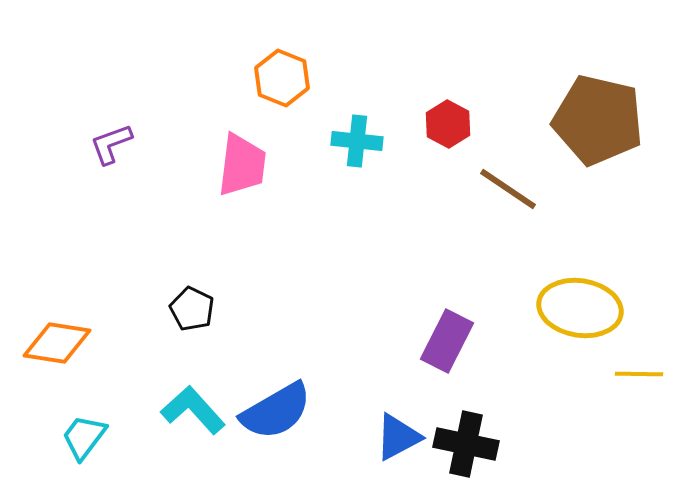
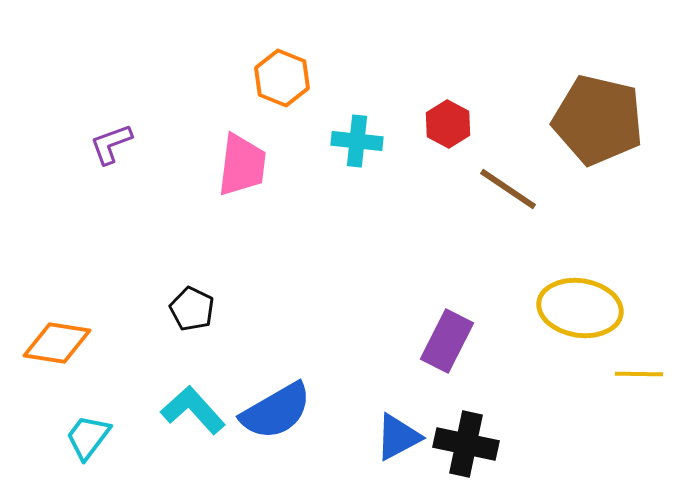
cyan trapezoid: moved 4 px right
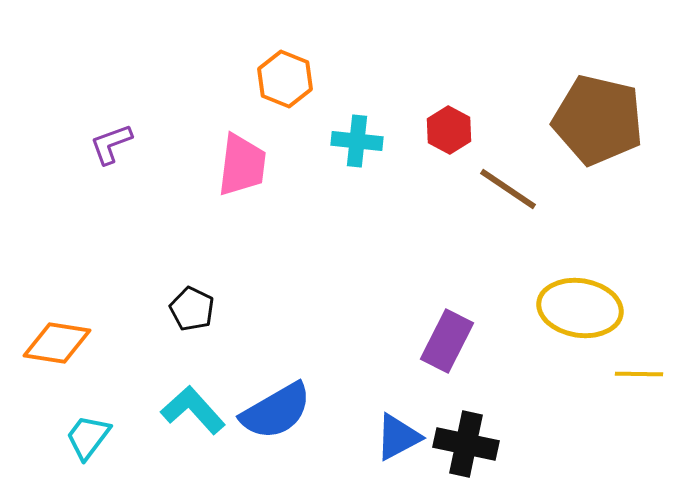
orange hexagon: moved 3 px right, 1 px down
red hexagon: moved 1 px right, 6 px down
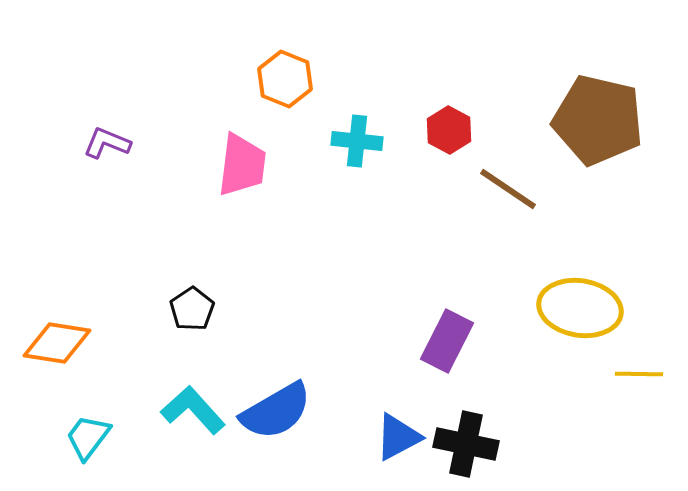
purple L-shape: moved 4 px left, 1 px up; rotated 42 degrees clockwise
black pentagon: rotated 12 degrees clockwise
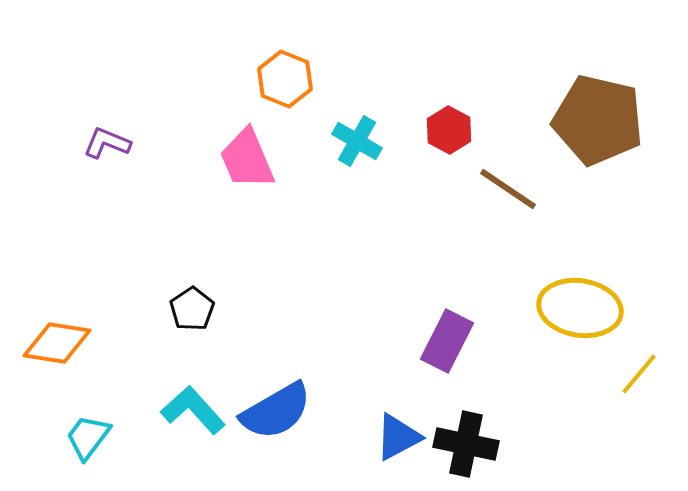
cyan cross: rotated 24 degrees clockwise
pink trapezoid: moved 5 px right, 6 px up; rotated 150 degrees clockwise
yellow line: rotated 51 degrees counterclockwise
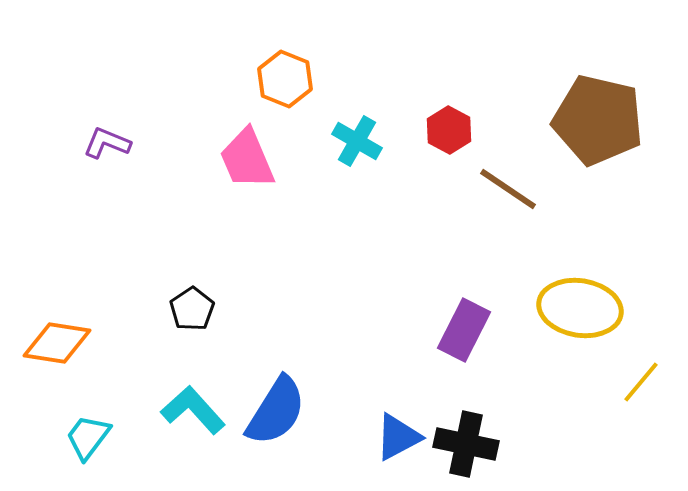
purple rectangle: moved 17 px right, 11 px up
yellow line: moved 2 px right, 8 px down
blue semicircle: rotated 28 degrees counterclockwise
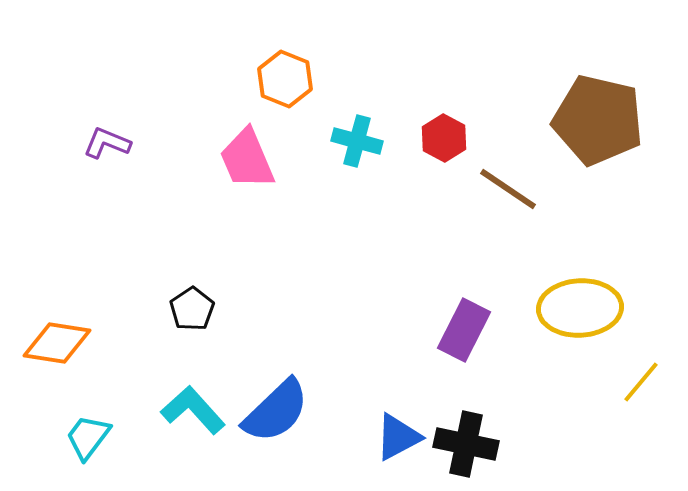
red hexagon: moved 5 px left, 8 px down
cyan cross: rotated 15 degrees counterclockwise
yellow ellipse: rotated 12 degrees counterclockwise
blue semicircle: rotated 14 degrees clockwise
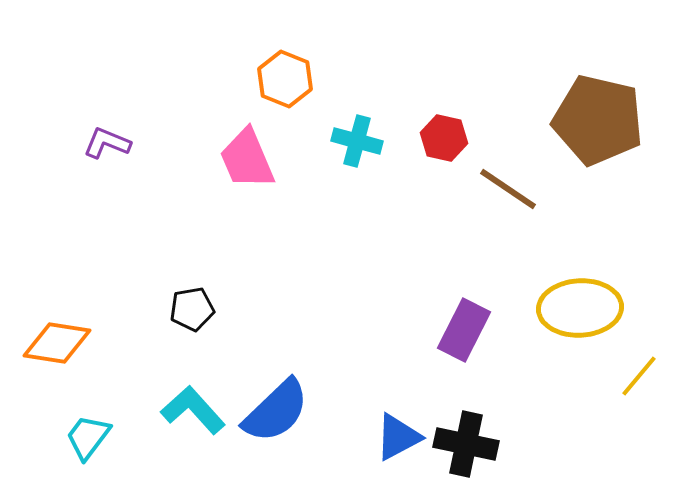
red hexagon: rotated 15 degrees counterclockwise
black pentagon: rotated 24 degrees clockwise
yellow line: moved 2 px left, 6 px up
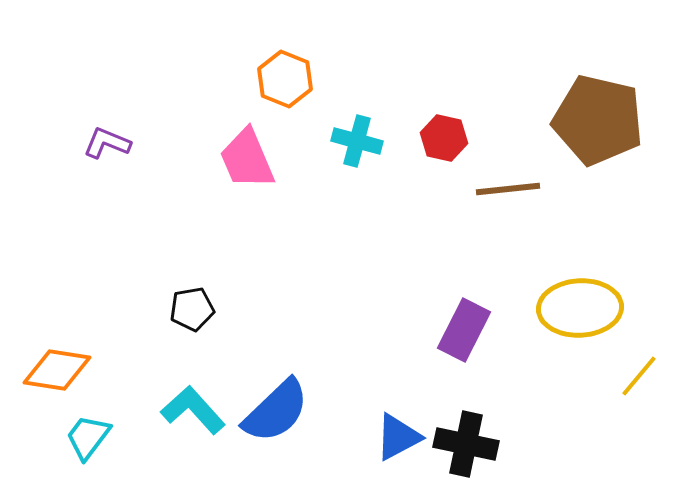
brown line: rotated 40 degrees counterclockwise
orange diamond: moved 27 px down
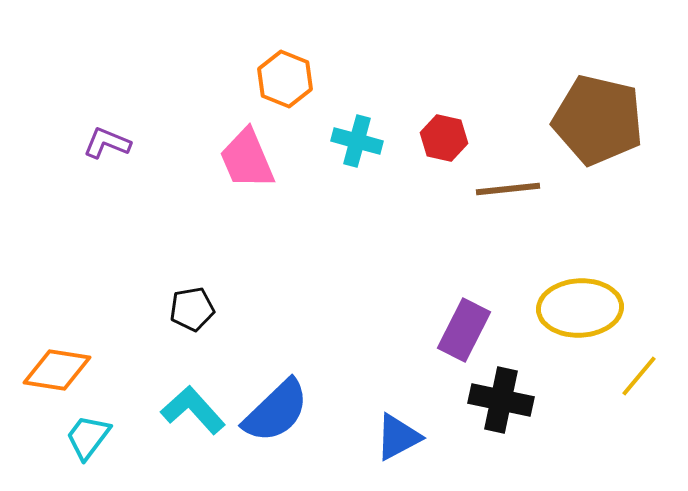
black cross: moved 35 px right, 44 px up
